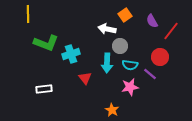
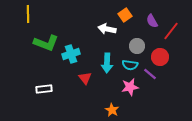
gray circle: moved 17 px right
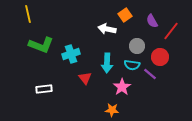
yellow line: rotated 12 degrees counterclockwise
green L-shape: moved 5 px left, 2 px down
cyan semicircle: moved 2 px right
pink star: moved 8 px left; rotated 24 degrees counterclockwise
orange star: rotated 24 degrees counterclockwise
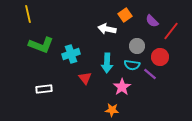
purple semicircle: rotated 16 degrees counterclockwise
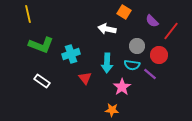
orange square: moved 1 px left, 3 px up; rotated 24 degrees counterclockwise
red circle: moved 1 px left, 2 px up
white rectangle: moved 2 px left, 8 px up; rotated 42 degrees clockwise
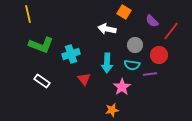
gray circle: moved 2 px left, 1 px up
purple line: rotated 48 degrees counterclockwise
red triangle: moved 1 px left, 1 px down
orange star: rotated 16 degrees counterclockwise
